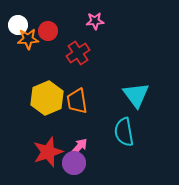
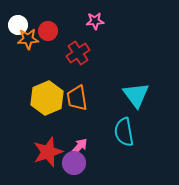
orange trapezoid: moved 3 px up
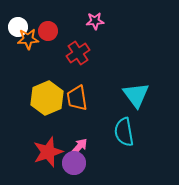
white circle: moved 2 px down
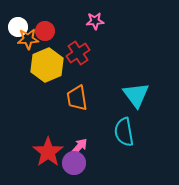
red circle: moved 3 px left
yellow hexagon: moved 33 px up
red star: rotated 16 degrees counterclockwise
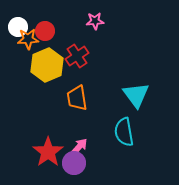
red cross: moved 1 px left, 3 px down
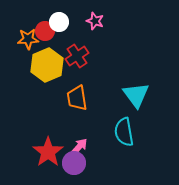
pink star: rotated 24 degrees clockwise
white circle: moved 41 px right, 5 px up
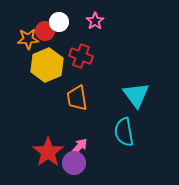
pink star: rotated 18 degrees clockwise
red cross: moved 4 px right; rotated 35 degrees counterclockwise
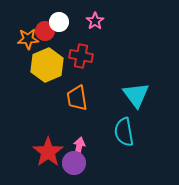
red cross: rotated 10 degrees counterclockwise
pink arrow: rotated 30 degrees counterclockwise
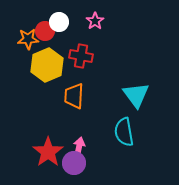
orange trapezoid: moved 3 px left, 2 px up; rotated 12 degrees clockwise
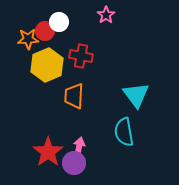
pink star: moved 11 px right, 6 px up
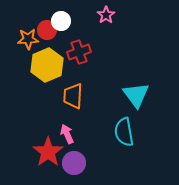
white circle: moved 2 px right, 1 px up
red circle: moved 2 px right, 1 px up
red cross: moved 2 px left, 4 px up; rotated 30 degrees counterclockwise
orange trapezoid: moved 1 px left
pink arrow: moved 12 px left, 13 px up; rotated 36 degrees counterclockwise
